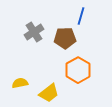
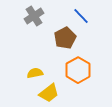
blue line: rotated 60 degrees counterclockwise
gray cross: moved 16 px up
brown pentagon: rotated 25 degrees counterclockwise
yellow semicircle: moved 15 px right, 10 px up
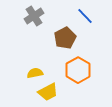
blue line: moved 4 px right
yellow trapezoid: moved 1 px left, 1 px up; rotated 10 degrees clockwise
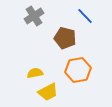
brown pentagon: rotated 30 degrees counterclockwise
orange hexagon: rotated 20 degrees clockwise
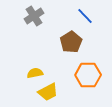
brown pentagon: moved 6 px right, 4 px down; rotated 25 degrees clockwise
orange hexagon: moved 10 px right, 5 px down; rotated 10 degrees clockwise
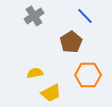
yellow trapezoid: moved 3 px right, 1 px down
